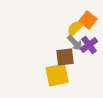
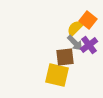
yellow square: rotated 25 degrees clockwise
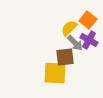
yellow semicircle: moved 6 px left
purple cross: moved 5 px up; rotated 24 degrees counterclockwise
yellow square: moved 2 px left, 2 px up; rotated 10 degrees counterclockwise
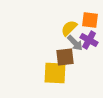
orange square: moved 2 px right; rotated 30 degrees counterclockwise
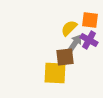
gray arrow: rotated 102 degrees counterclockwise
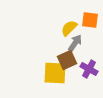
purple cross: moved 29 px down
brown square: moved 2 px right, 3 px down; rotated 18 degrees counterclockwise
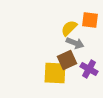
gray arrow: rotated 78 degrees clockwise
